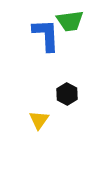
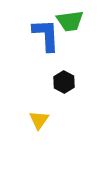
black hexagon: moved 3 px left, 12 px up
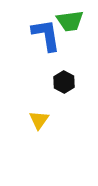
blue L-shape: rotated 6 degrees counterclockwise
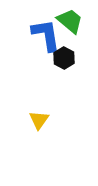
green trapezoid: rotated 132 degrees counterclockwise
black hexagon: moved 24 px up
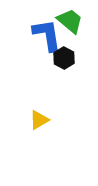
blue L-shape: moved 1 px right
yellow triangle: rotated 25 degrees clockwise
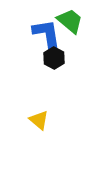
black hexagon: moved 10 px left
yellow triangle: rotated 50 degrees counterclockwise
